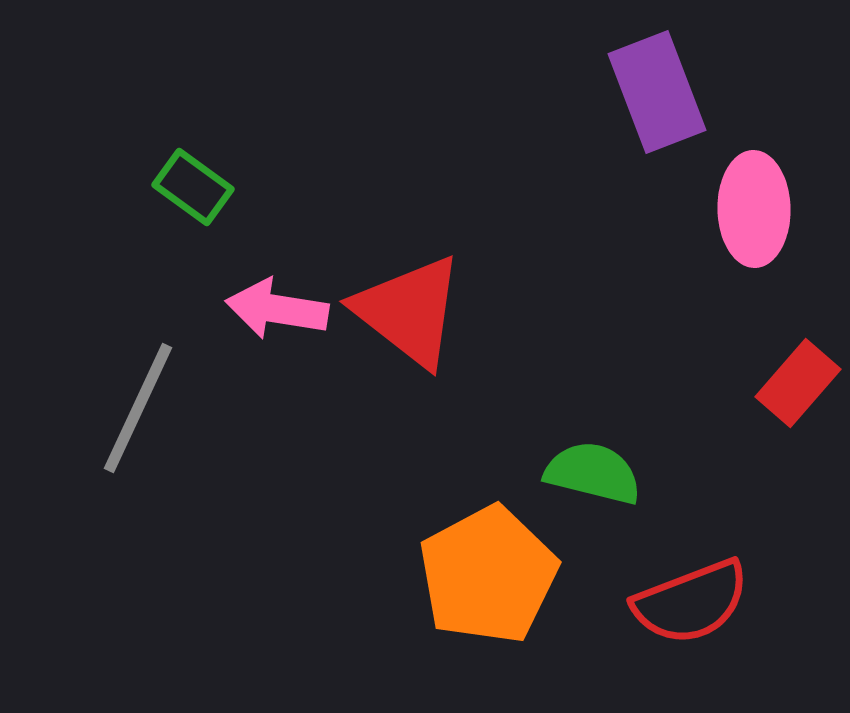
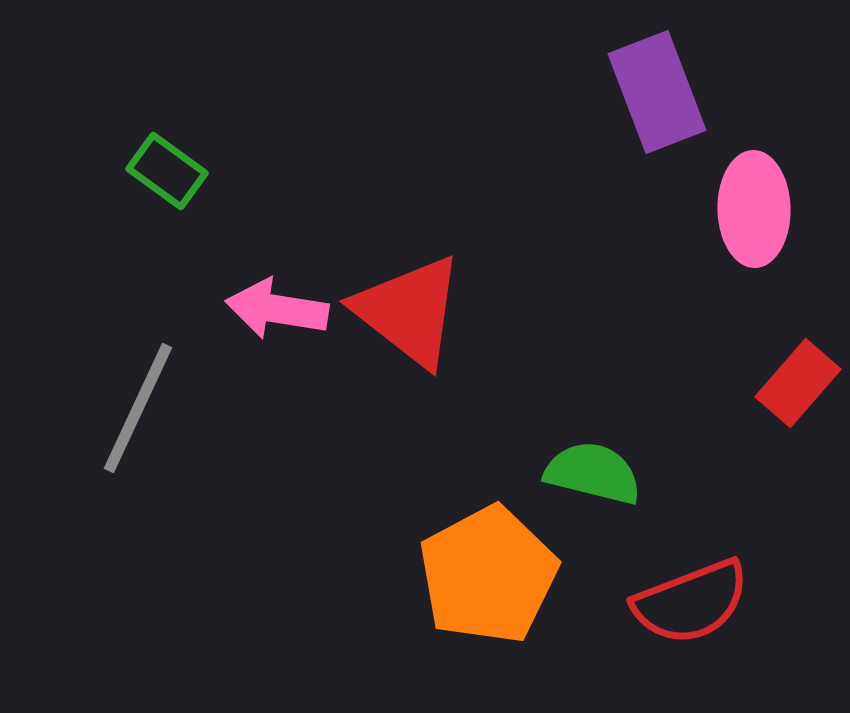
green rectangle: moved 26 px left, 16 px up
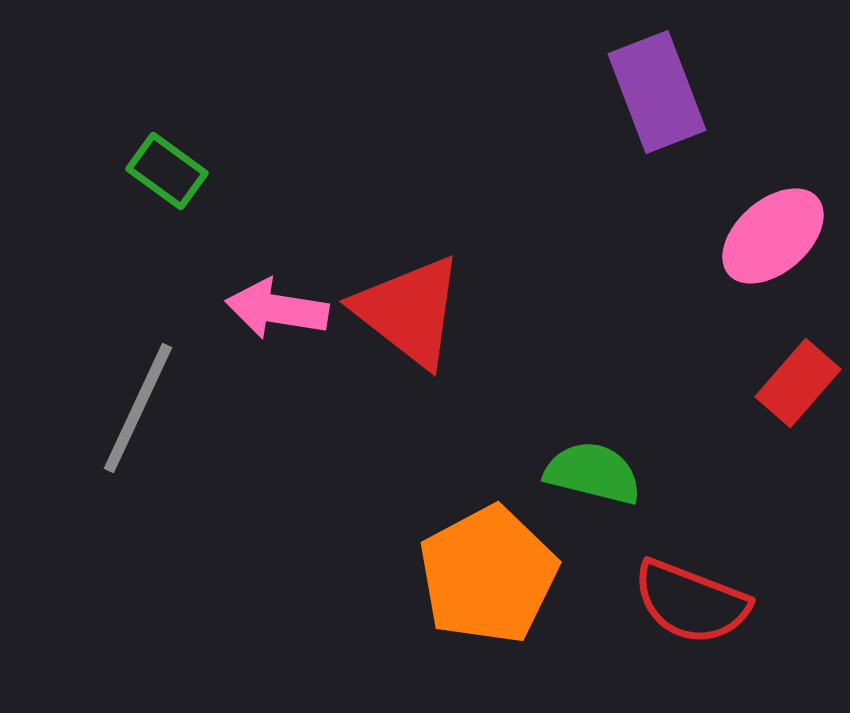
pink ellipse: moved 19 px right, 27 px down; rotated 50 degrees clockwise
red semicircle: rotated 42 degrees clockwise
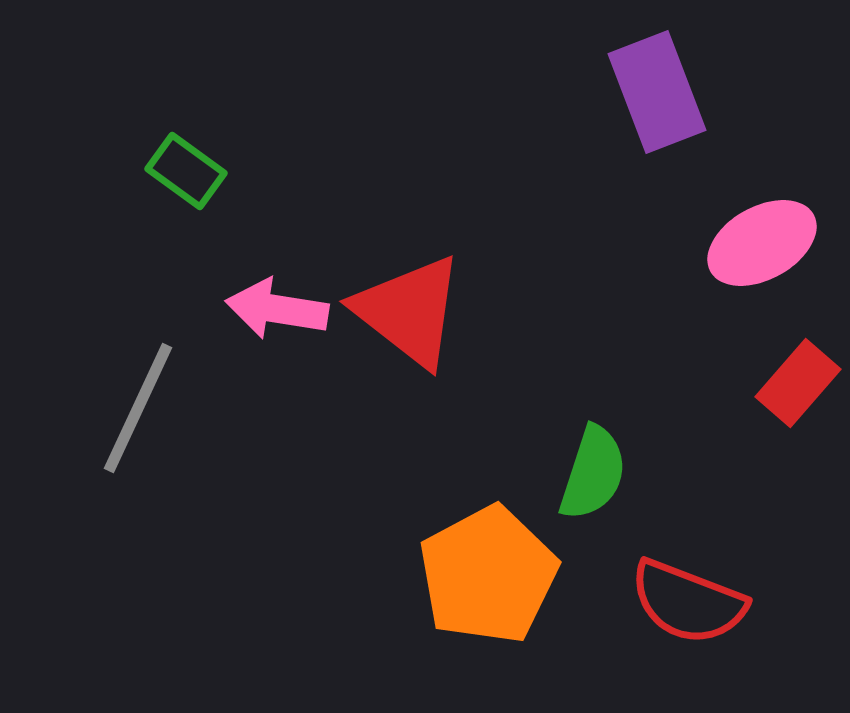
green rectangle: moved 19 px right
pink ellipse: moved 11 px left, 7 px down; rotated 12 degrees clockwise
green semicircle: rotated 94 degrees clockwise
red semicircle: moved 3 px left
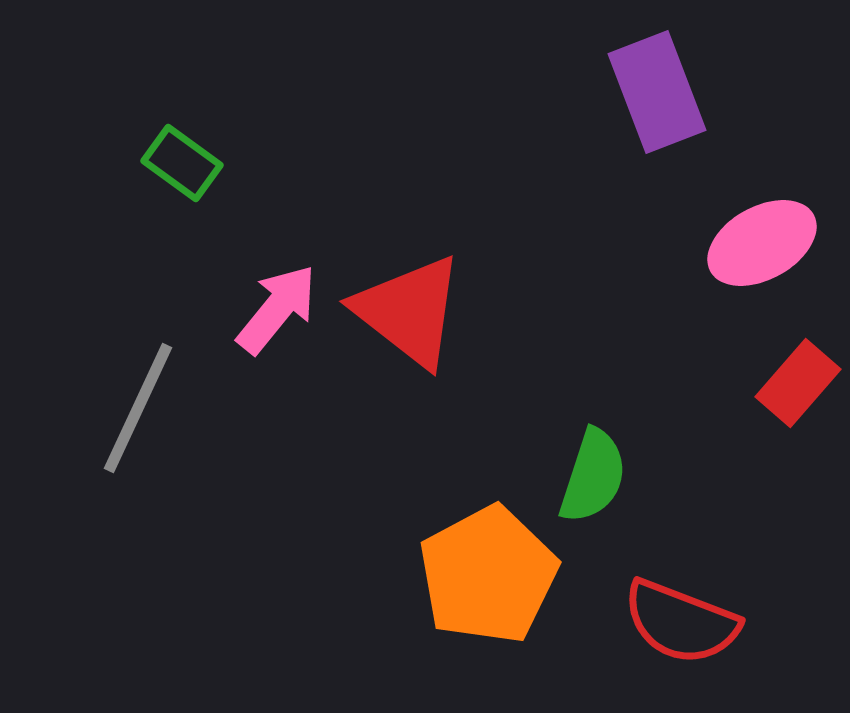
green rectangle: moved 4 px left, 8 px up
pink arrow: rotated 120 degrees clockwise
green semicircle: moved 3 px down
red semicircle: moved 7 px left, 20 px down
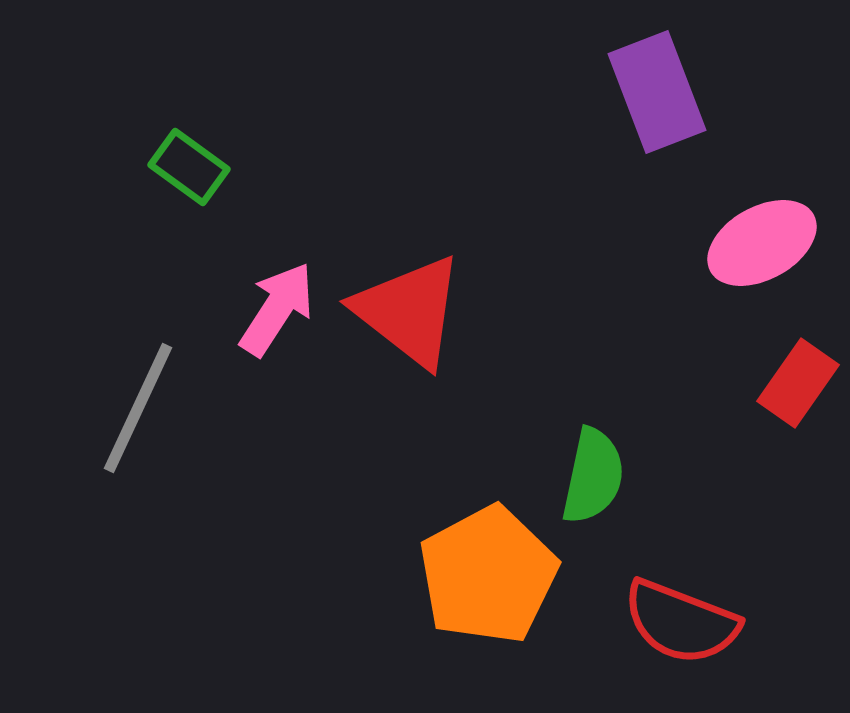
green rectangle: moved 7 px right, 4 px down
pink arrow: rotated 6 degrees counterclockwise
red rectangle: rotated 6 degrees counterclockwise
green semicircle: rotated 6 degrees counterclockwise
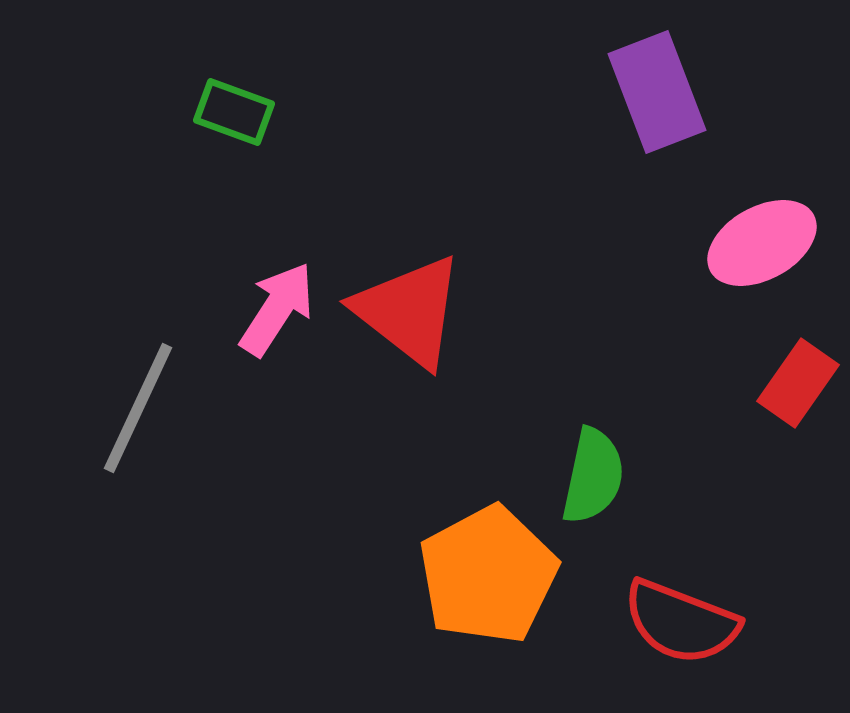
green rectangle: moved 45 px right, 55 px up; rotated 16 degrees counterclockwise
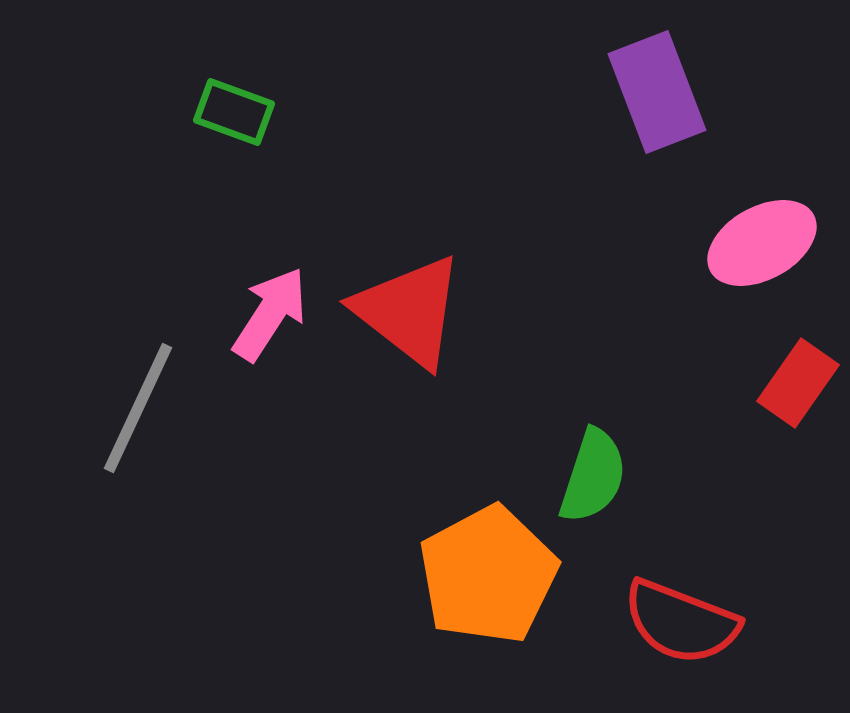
pink arrow: moved 7 px left, 5 px down
green semicircle: rotated 6 degrees clockwise
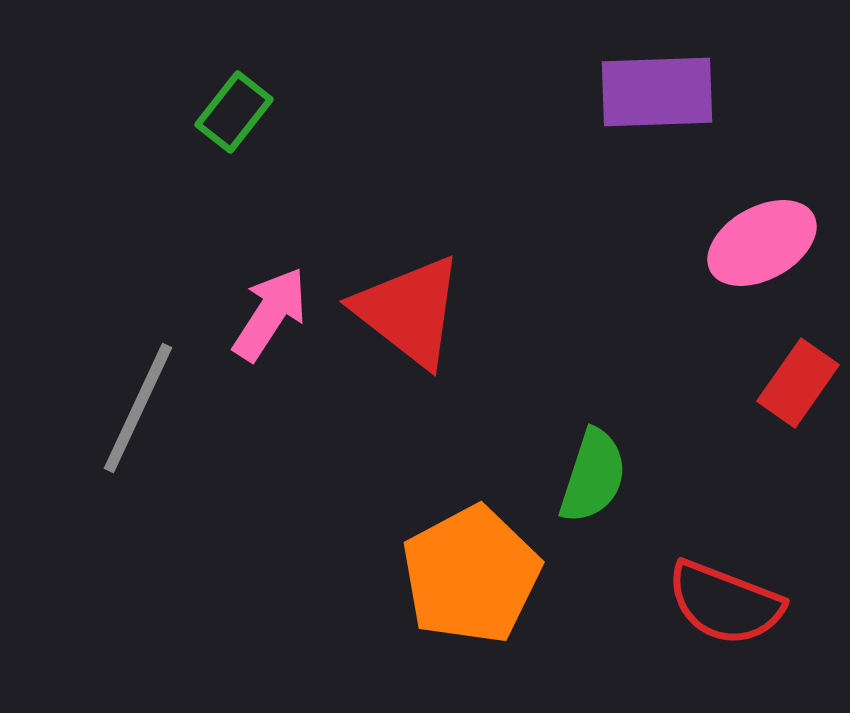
purple rectangle: rotated 71 degrees counterclockwise
green rectangle: rotated 72 degrees counterclockwise
orange pentagon: moved 17 px left
red semicircle: moved 44 px right, 19 px up
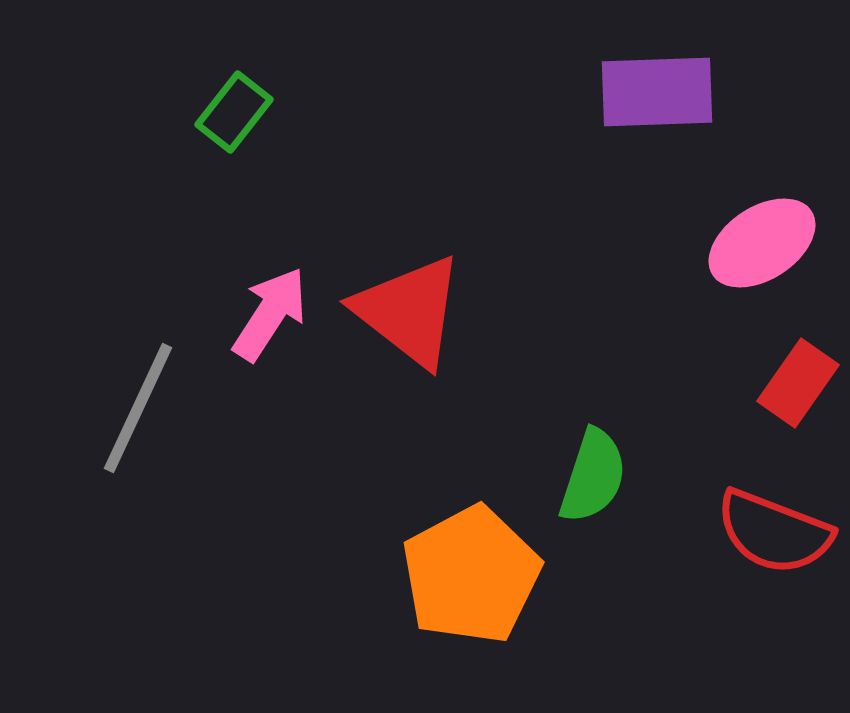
pink ellipse: rotated 4 degrees counterclockwise
red semicircle: moved 49 px right, 71 px up
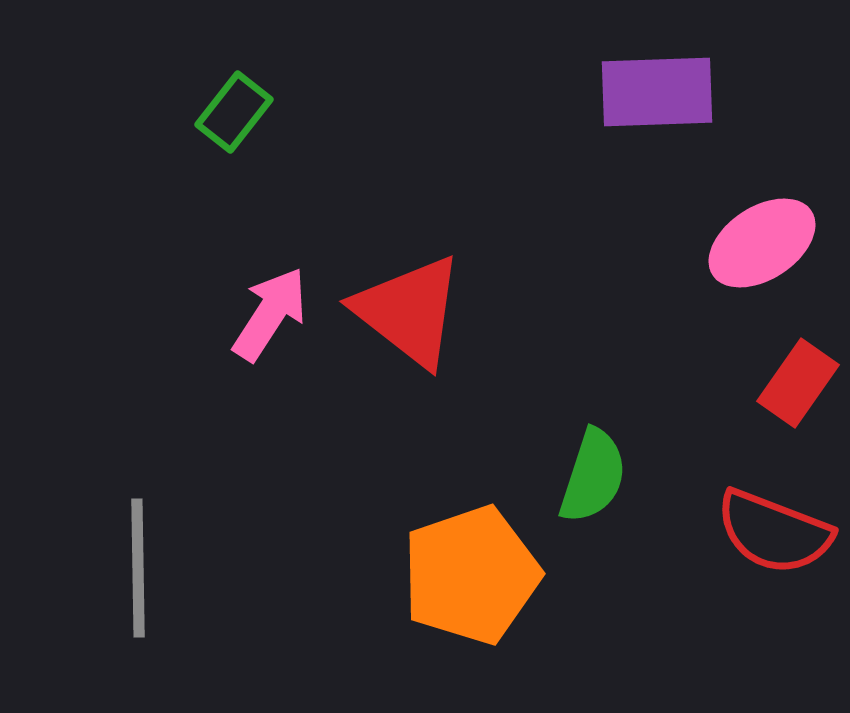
gray line: moved 160 px down; rotated 26 degrees counterclockwise
orange pentagon: rotated 9 degrees clockwise
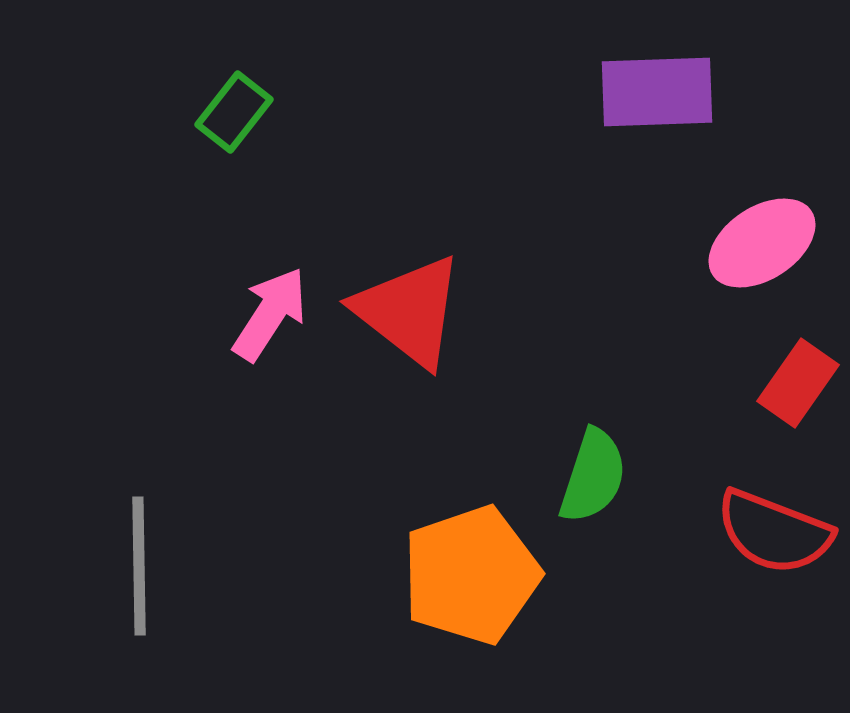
gray line: moved 1 px right, 2 px up
